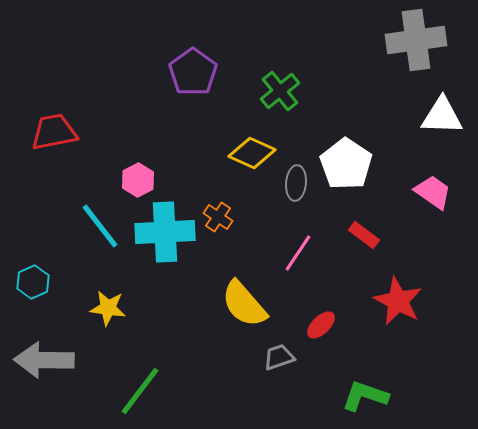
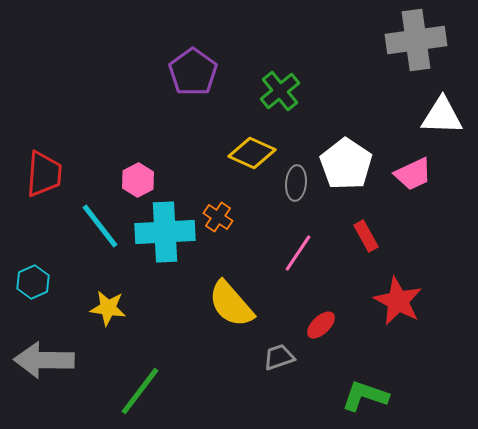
red trapezoid: moved 10 px left, 42 px down; rotated 105 degrees clockwise
pink trapezoid: moved 20 px left, 18 px up; rotated 120 degrees clockwise
red rectangle: moved 2 px right, 1 px down; rotated 24 degrees clockwise
yellow semicircle: moved 13 px left
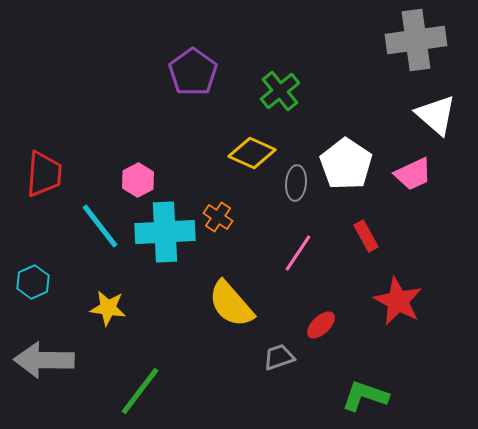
white triangle: moved 6 px left, 1 px up; rotated 39 degrees clockwise
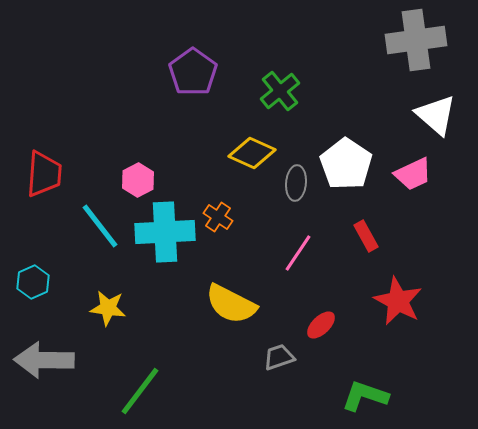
yellow semicircle: rotated 22 degrees counterclockwise
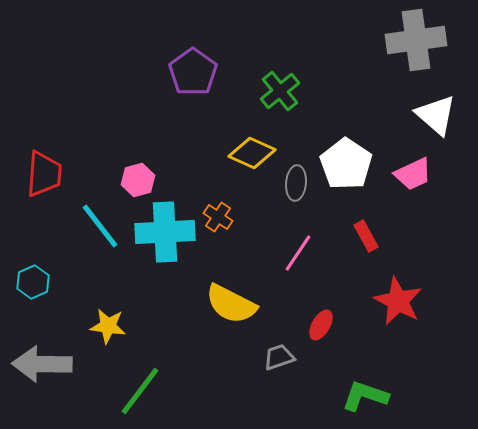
pink hexagon: rotated 12 degrees clockwise
yellow star: moved 18 px down
red ellipse: rotated 16 degrees counterclockwise
gray arrow: moved 2 px left, 4 px down
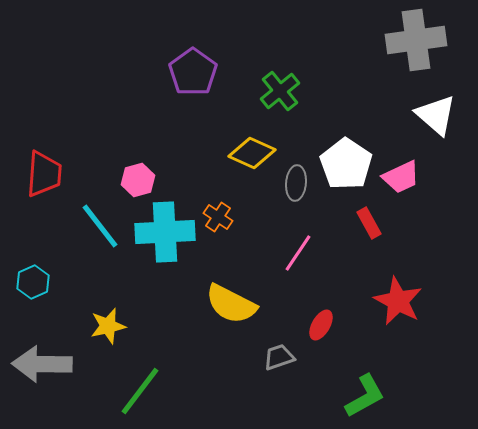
pink trapezoid: moved 12 px left, 3 px down
red rectangle: moved 3 px right, 13 px up
yellow star: rotated 21 degrees counterclockwise
green L-shape: rotated 132 degrees clockwise
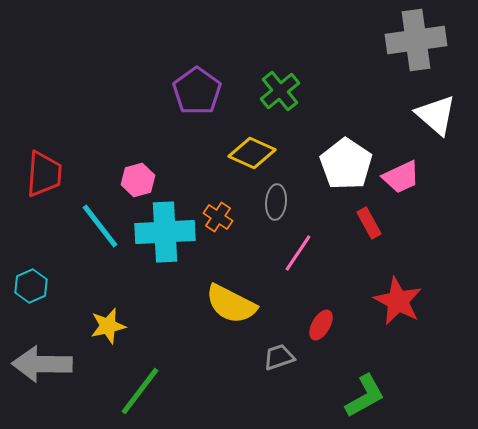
purple pentagon: moved 4 px right, 19 px down
gray ellipse: moved 20 px left, 19 px down
cyan hexagon: moved 2 px left, 4 px down
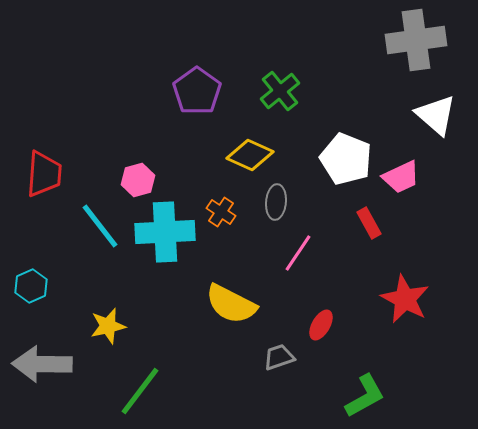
yellow diamond: moved 2 px left, 2 px down
white pentagon: moved 5 px up; rotated 12 degrees counterclockwise
orange cross: moved 3 px right, 5 px up
red star: moved 7 px right, 2 px up
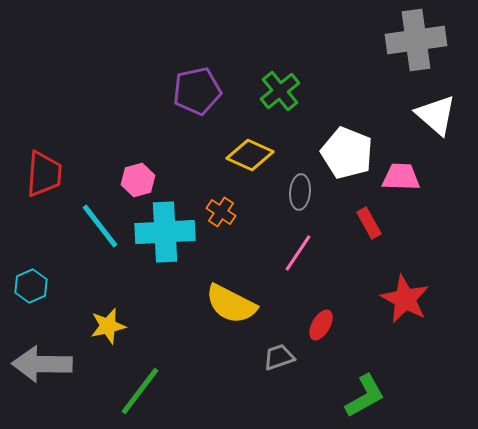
purple pentagon: rotated 24 degrees clockwise
white pentagon: moved 1 px right, 6 px up
pink trapezoid: rotated 153 degrees counterclockwise
gray ellipse: moved 24 px right, 10 px up
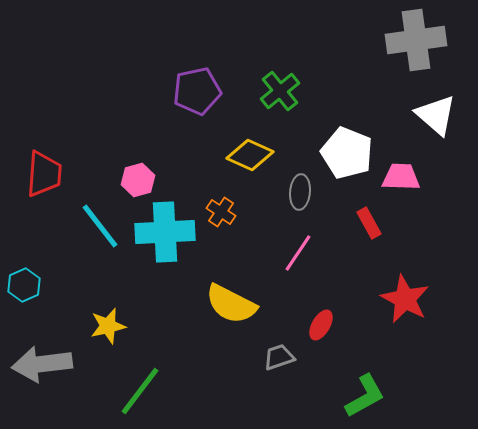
cyan hexagon: moved 7 px left, 1 px up
gray arrow: rotated 8 degrees counterclockwise
